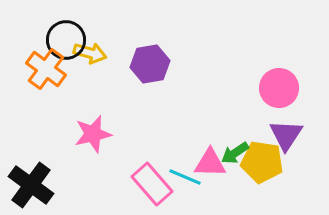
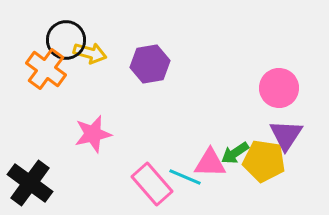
yellow pentagon: moved 2 px right, 1 px up
black cross: moved 1 px left, 2 px up
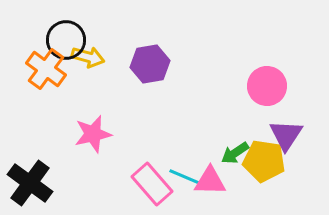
yellow arrow: moved 2 px left, 4 px down
pink circle: moved 12 px left, 2 px up
pink triangle: moved 18 px down
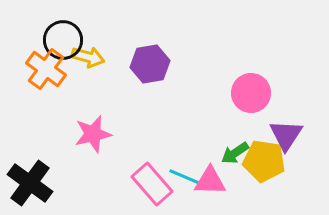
black circle: moved 3 px left
pink circle: moved 16 px left, 7 px down
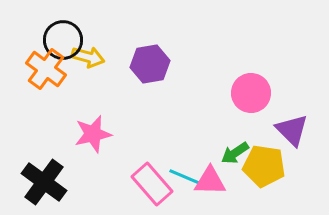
purple triangle: moved 6 px right, 5 px up; rotated 18 degrees counterclockwise
yellow pentagon: moved 5 px down
black cross: moved 14 px right, 1 px up
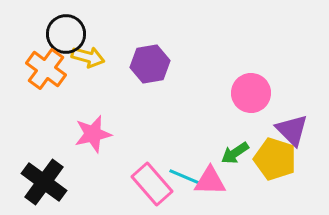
black circle: moved 3 px right, 6 px up
yellow pentagon: moved 11 px right, 7 px up; rotated 9 degrees clockwise
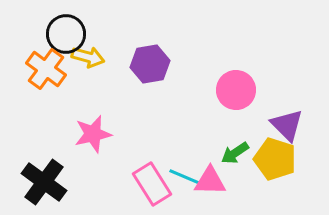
pink circle: moved 15 px left, 3 px up
purple triangle: moved 5 px left, 5 px up
pink rectangle: rotated 9 degrees clockwise
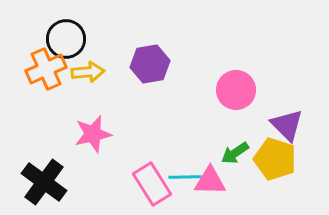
black circle: moved 5 px down
yellow arrow: moved 15 px down; rotated 20 degrees counterclockwise
orange cross: rotated 30 degrees clockwise
cyan line: rotated 24 degrees counterclockwise
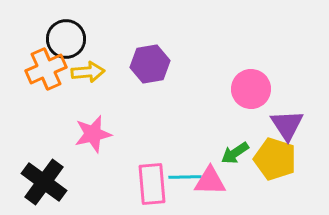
pink circle: moved 15 px right, 1 px up
purple triangle: rotated 12 degrees clockwise
pink rectangle: rotated 27 degrees clockwise
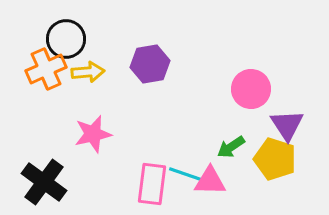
green arrow: moved 4 px left, 6 px up
cyan line: moved 3 px up; rotated 20 degrees clockwise
pink rectangle: rotated 12 degrees clockwise
